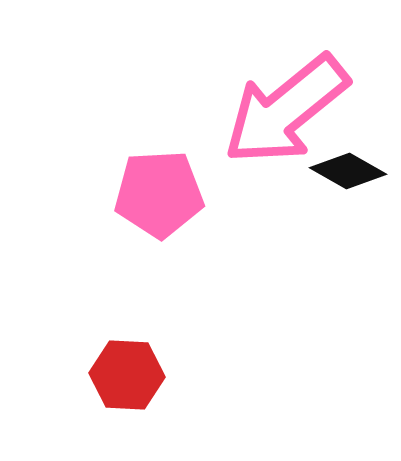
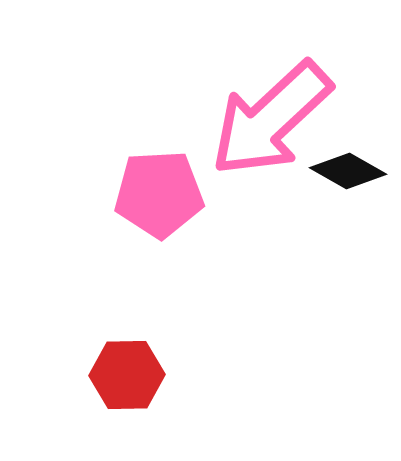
pink arrow: moved 15 px left, 9 px down; rotated 4 degrees counterclockwise
red hexagon: rotated 4 degrees counterclockwise
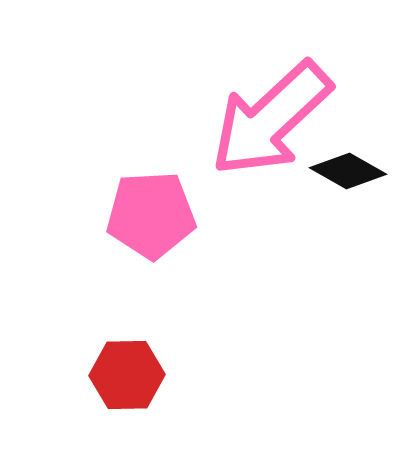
pink pentagon: moved 8 px left, 21 px down
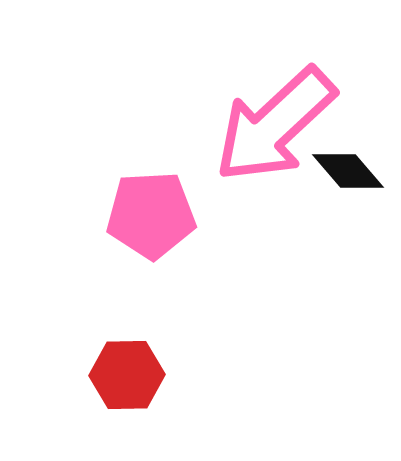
pink arrow: moved 4 px right, 6 px down
black diamond: rotated 20 degrees clockwise
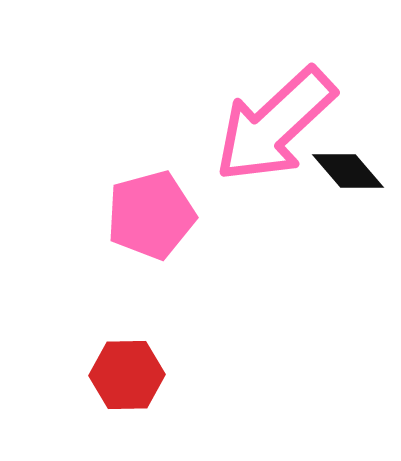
pink pentagon: rotated 12 degrees counterclockwise
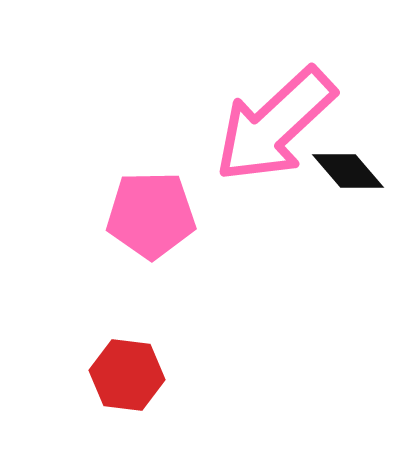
pink pentagon: rotated 14 degrees clockwise
red hexagon: rotated 8 degrees clockwise
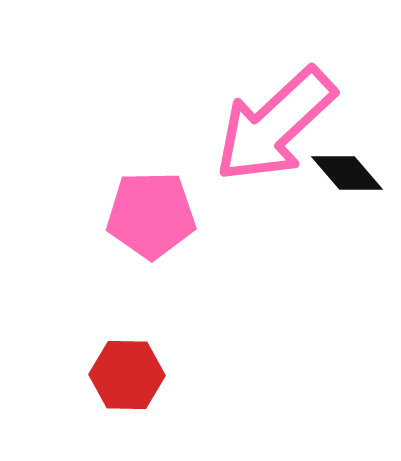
black diamond: moved 1 px left, 2 px down
red hexagon: rotated 6 degrees counterclockwise
